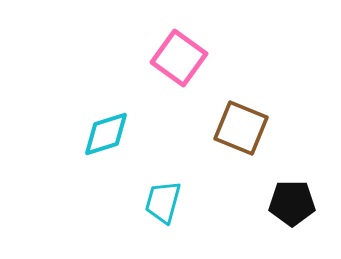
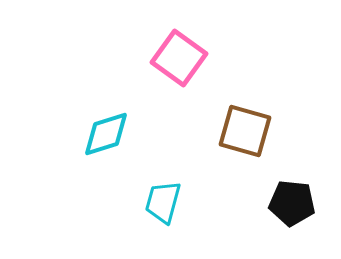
brown square: moved 4 px right, 3 px down; rotated 6 degrees counterclockwise
black pentagon: rotated 6 degrees clockwise
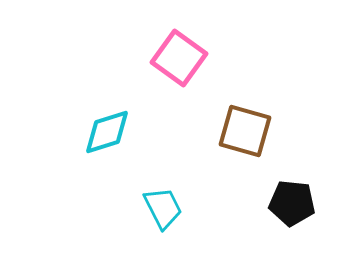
cyan diamond: moved 1 px right, 2 px up
cyan trapezoid: moved 6 px down; rotated 138 degrees clockwise
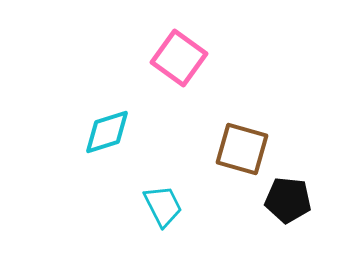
brown square: moved 3 px left, 18 px down
black pentagon: moved 4 px left, 3 px up
cyan trapezoid: moved 2 px up
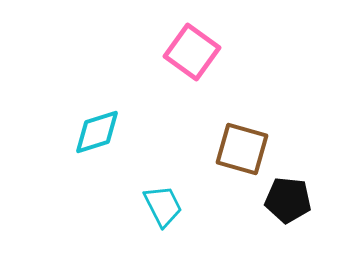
pink square: moved 13 px right, 6 px up
cyan diamond: moved 10 px left
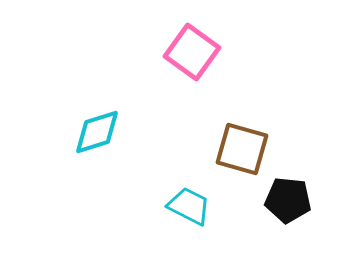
cyan trapezoid: moved 26 px right; rotated 36 degrees counterclockwise
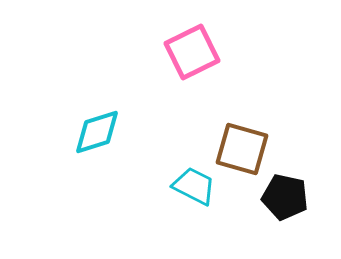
pink square: rotated 28 degrees clockwise
black pentagon: moved 3 px left, 3 px up; rotated 6 degrees clockwise
cyan trapezoid: moved 5 px right, 20 px up
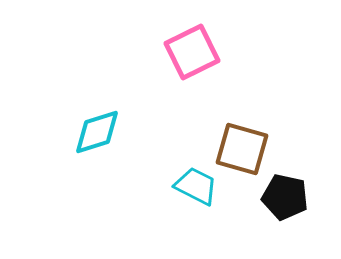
cyan trapezoid: moved 2 px right
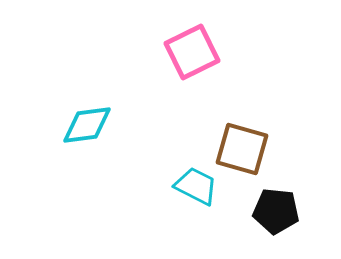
cyan diamond: moved 10 px left, 7 px up; rotated 10 degrees clockwise
black pentagon: moved 9 px left, 14 px down; rotated 6 degrees counterclockwise
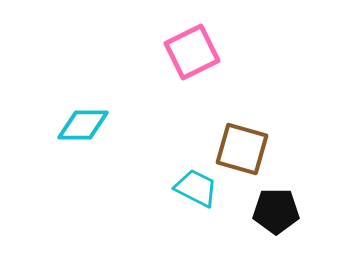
cyan diamond: moved 4 px left; rotated 8 degrees clockwise
cyan trapezoid: moved 2 px down
black pentagon: rotated 6 degrees counterclockwise
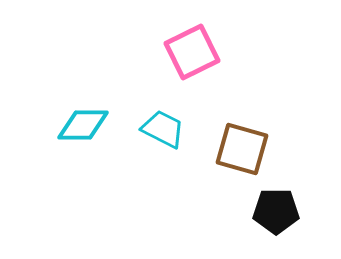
cyan trapezoid: moved 33 px left, 59 px up
